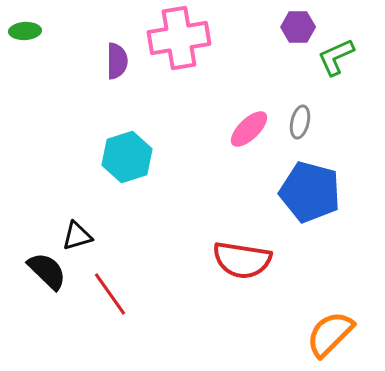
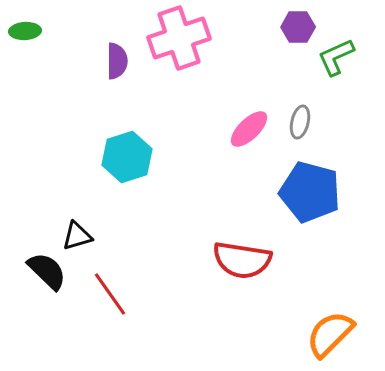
pink cross: rotated 10 degrees counterclockwise
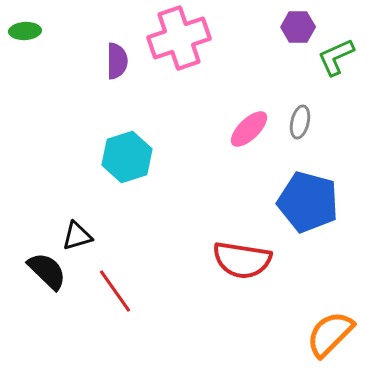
blue pentagon: moved 2 px left, 10 px down
red line: moved 5 px right, 3 px up
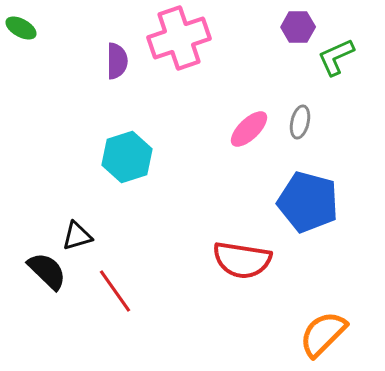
green ellipse: moved 4 px left, 3 px up; rotated 32 degrees clockwise
orange semicircle: moved 7 px left
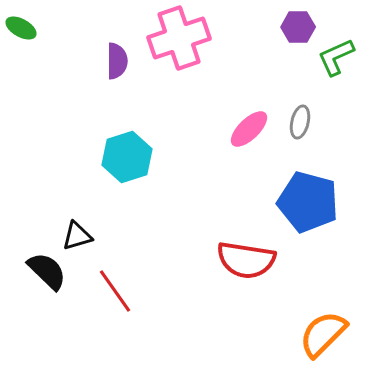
red semicircle: moved 4 px right
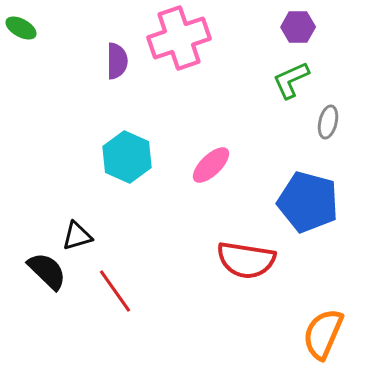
green L-shape: moved 45 px left, 23 px down
gray ellipse: moved 28 px right
pink ellipse: moved 38 px left, 36 px down
cyan hexagon: rotated 18 degrees counterclockwise
orange semicircle: rotated 22 degrees counterclockwise
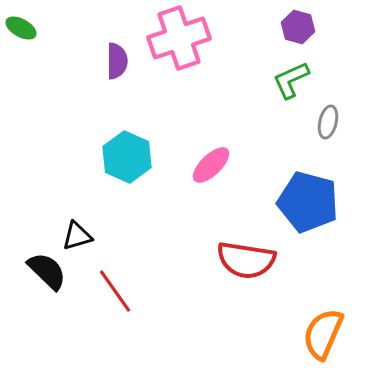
purple hexagon: rotated 16 degrees clockwise
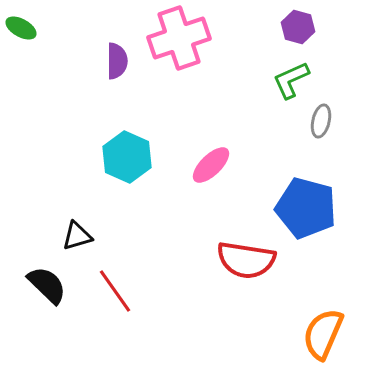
gray ellipse: moved 7 px left, 1 px up
blue pentagon: moved 2 px left, 6 px down
black semicircle: moved 14 px down
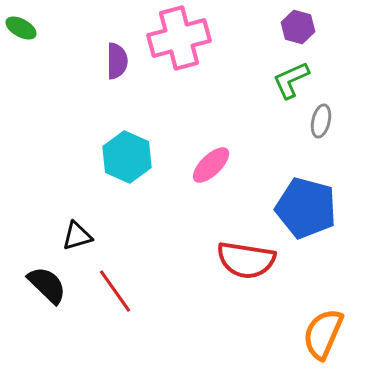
pink cross: rotated 4 degrees clockwise
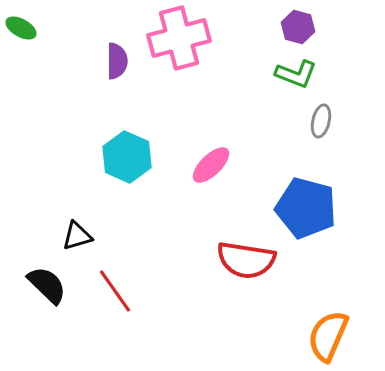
green L-shape: moved 5 px right, 6 px up; rotated 135 degrees counterclockwise
orange semicircle: moved 5 px right, 2 px down
